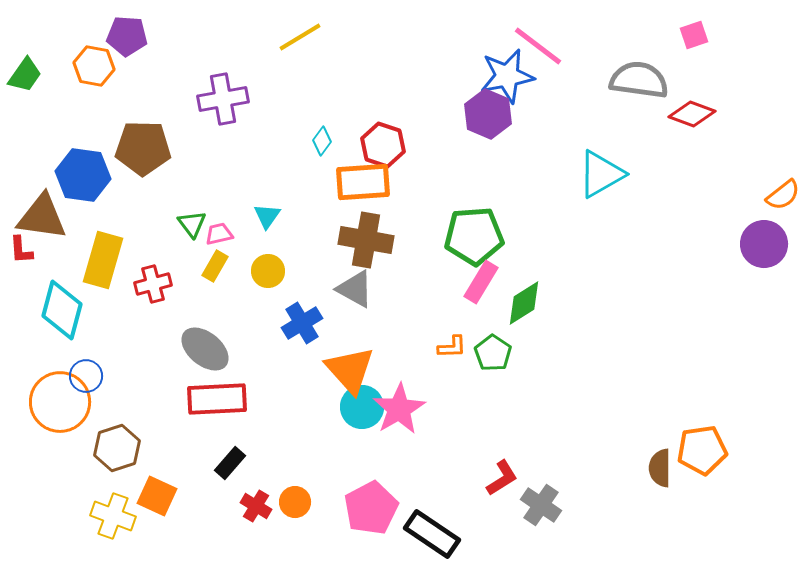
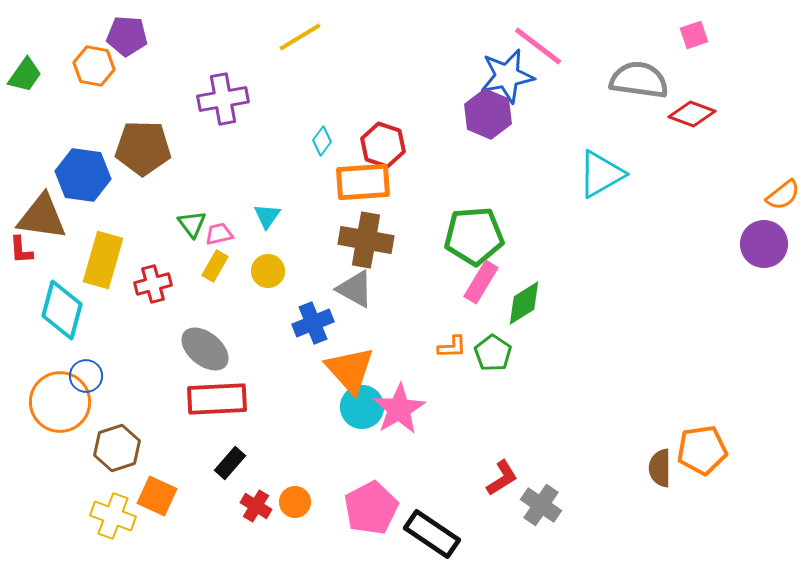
blue cross at (302, 323): moved 11 px right; rotated 9 degrees clockwise
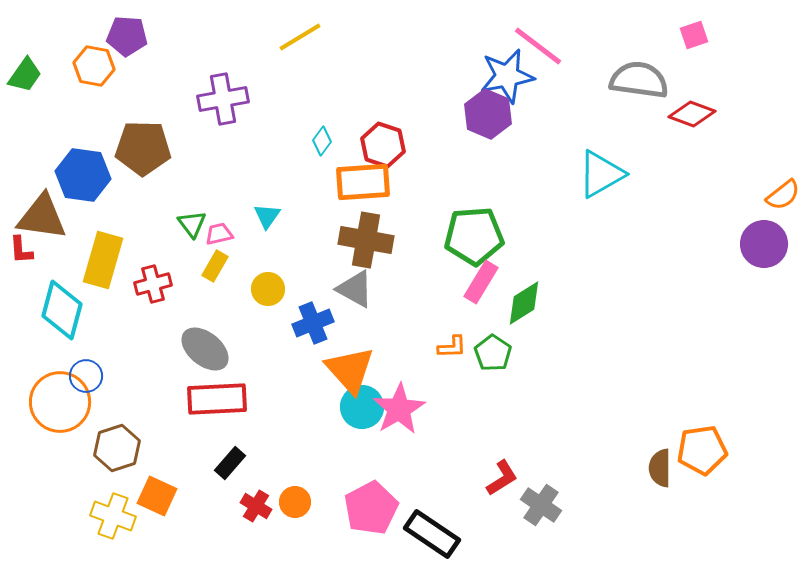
yellow circle at (268, 271): moved 18 px down
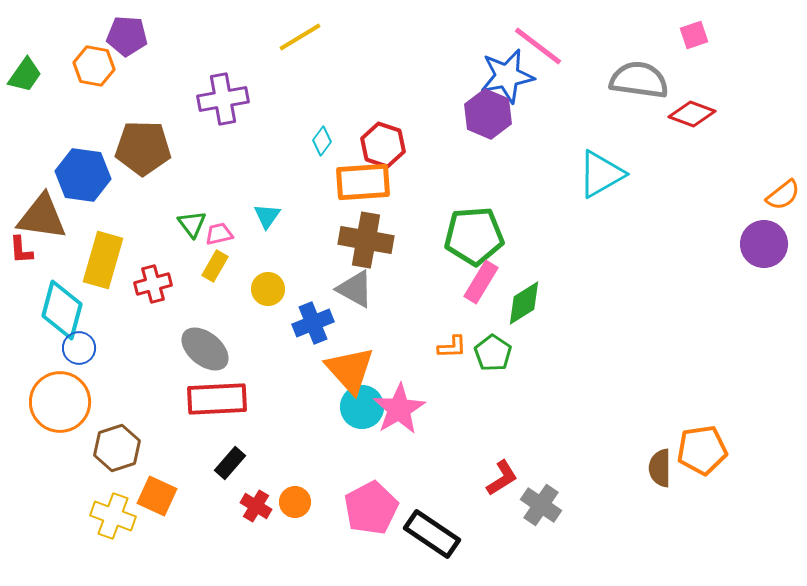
blue circle at (86, 376): moved 7 px left, 28 px up
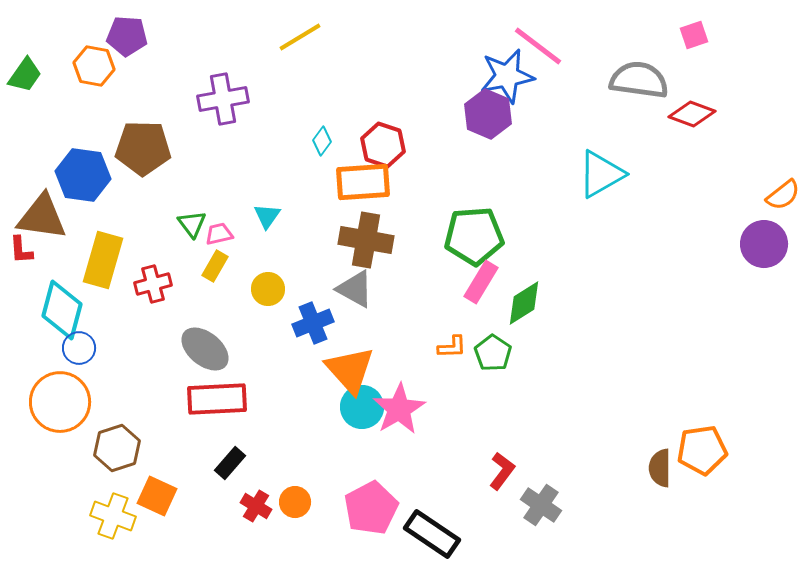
red L-shape at (502, 478): moved 7 px up; rotated 21 degrees counterclockwise
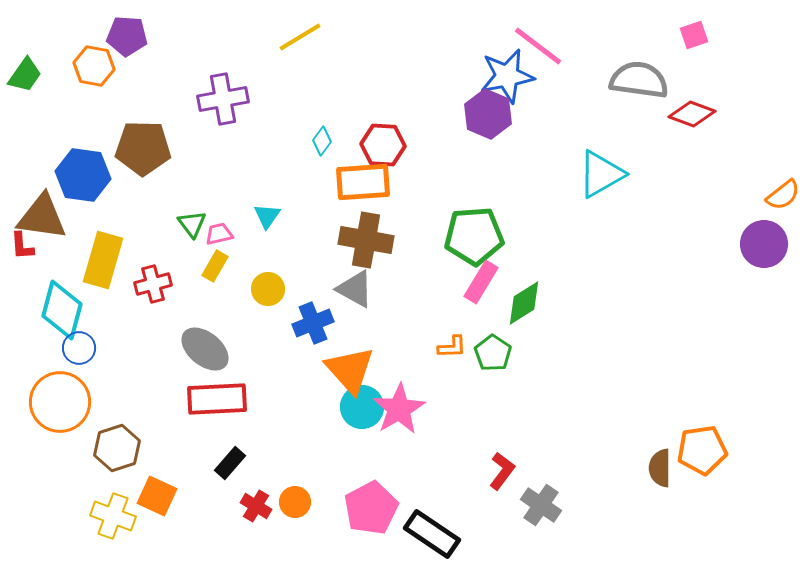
red hexagon at (383, 145): rotated 15 degrees counterclockwise
red L-shape at (21, 250): moved 1 px right, 4 px up
